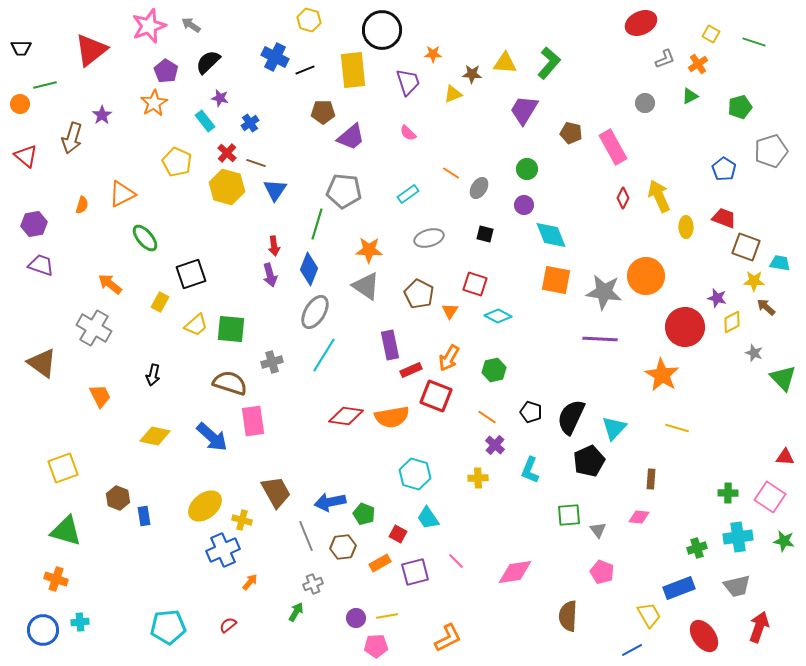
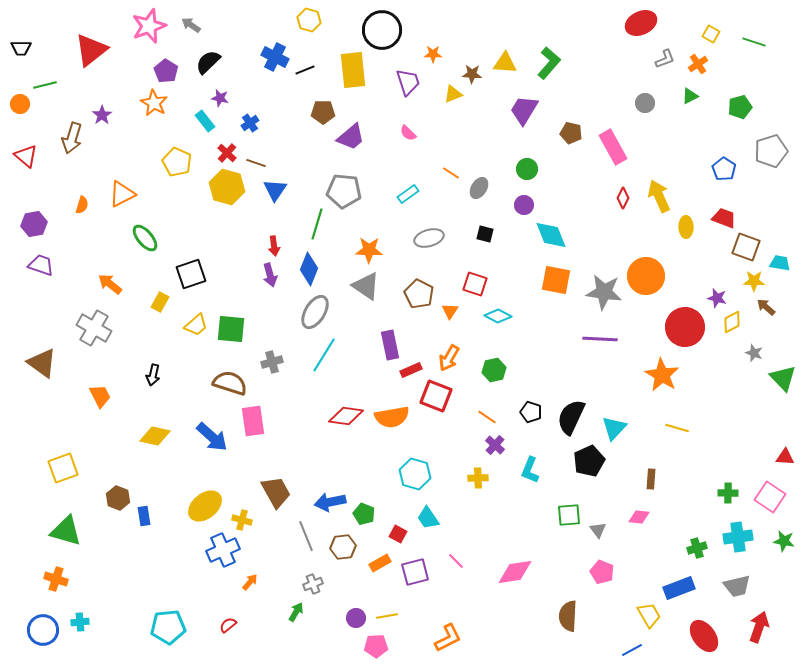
orange star at (154, 103): rotated 12 degrees counterclockwise
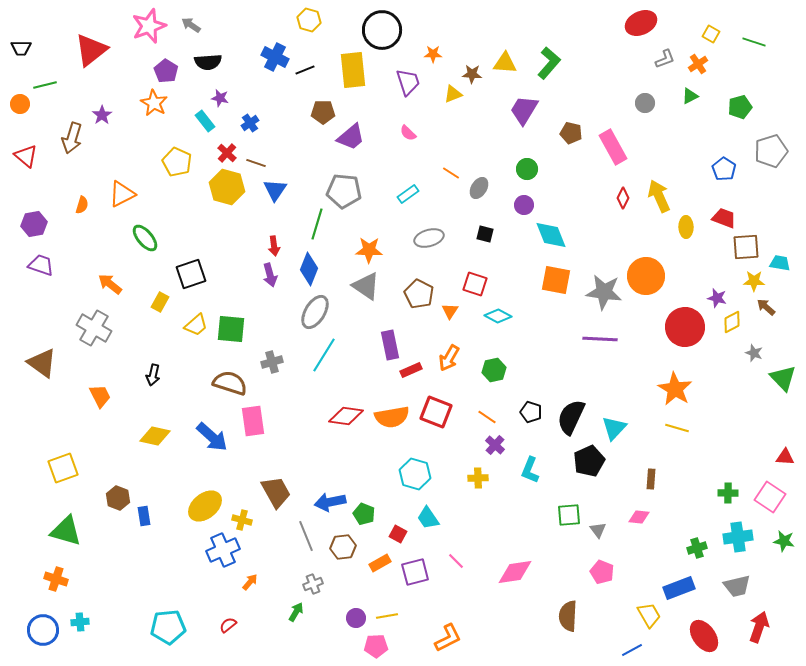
black semicircle at (208, 62): rotated 140 degrees counterclockwise
brown square at (746, 247): rotated 24 degrees counterclockwise
orange star at (662, 375): moved 13 px right, 14 px down
red square at (436, 396): moved 16 px down
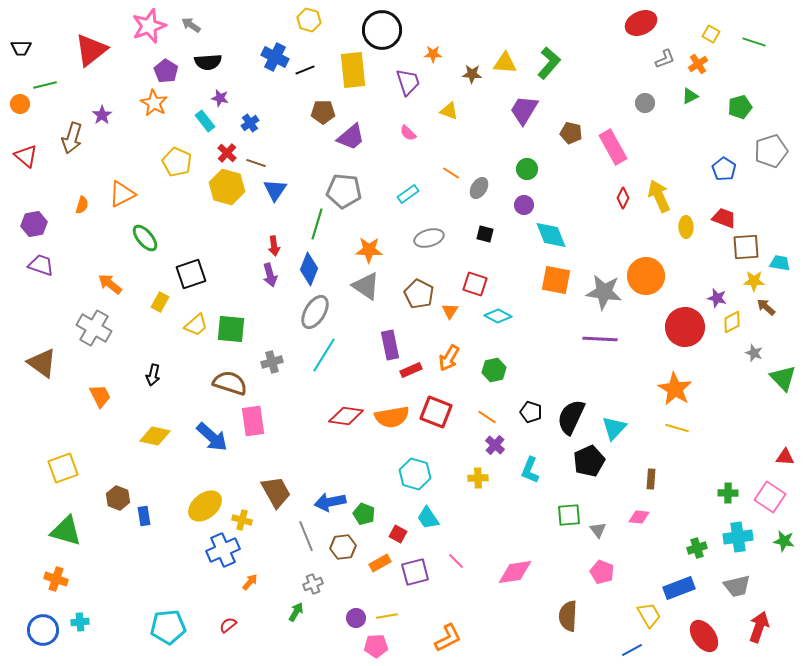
yellow triangle at (453, 94): moved 4 px left, 17 px down; rotated 42 degrees clockwise
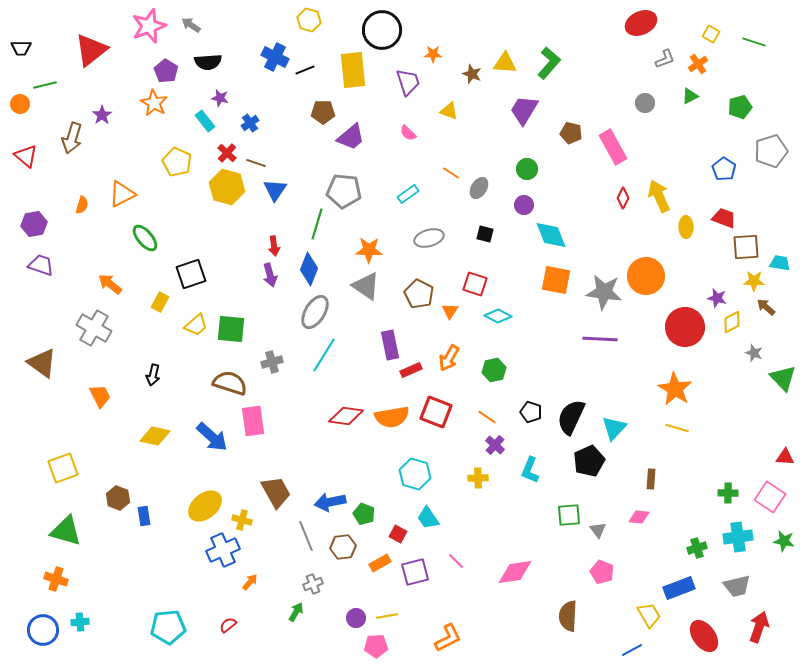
brown star at (472, 74): rotated 18 degrees clockwise
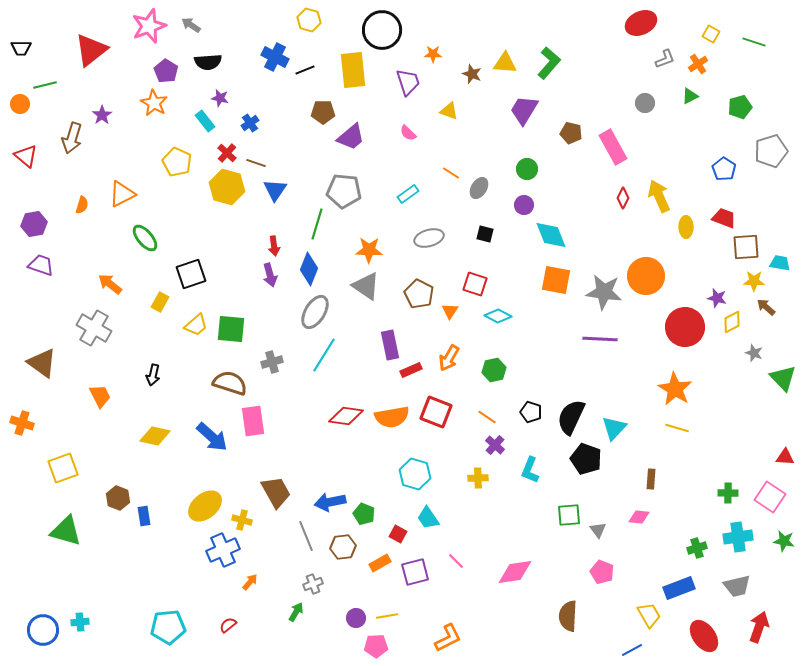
black pentagon at (589, 461): moved 3 px left, 2 px up; rotated 28 degrees counterclockwise
orange cross at (56, 579): moved 34 px left, 156 px up
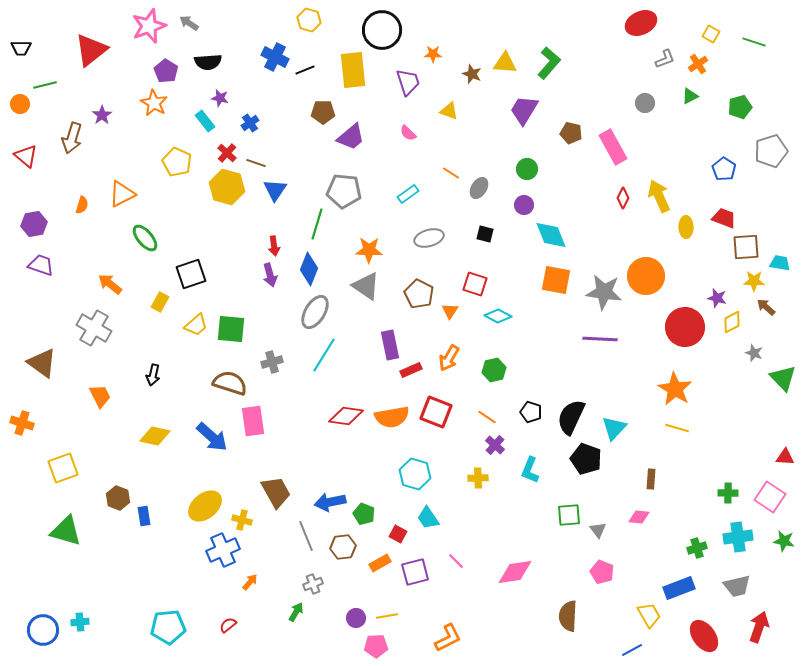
gray arrow at (191, 25): moved 2 px left, 2 px up
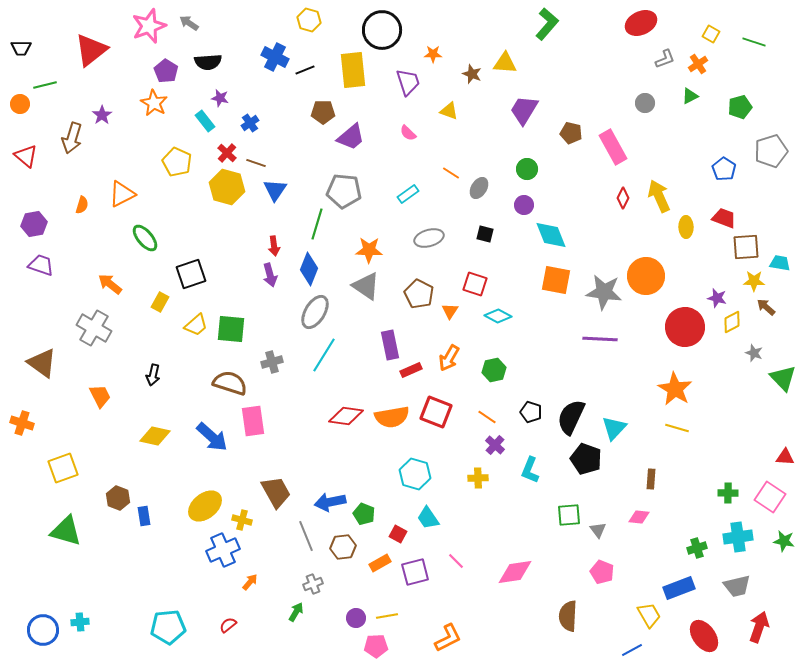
green L-shape at (549, 63): moved 2 px left, 39 px up
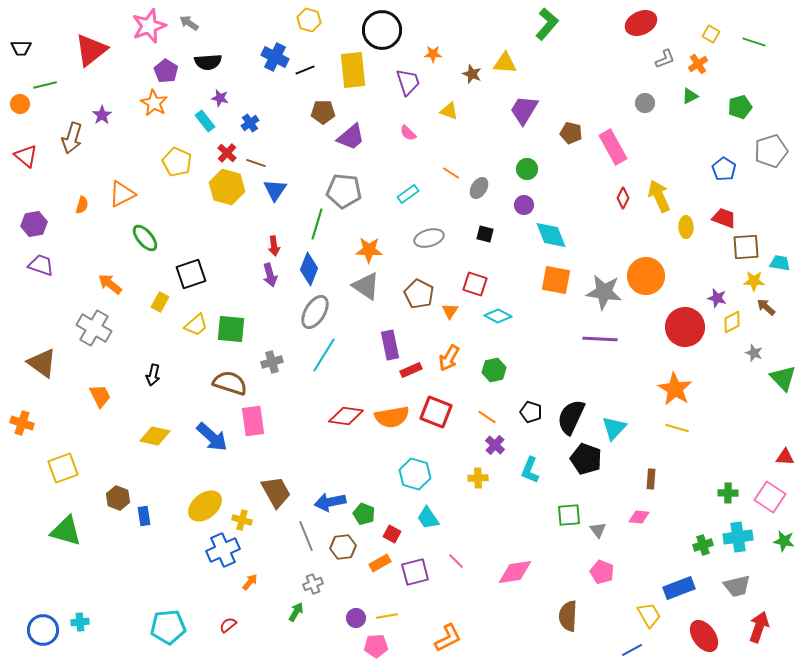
red square at (398, 534): moved 6 px left
green cross at (697, 548): moved 6 px right, 3 px up
